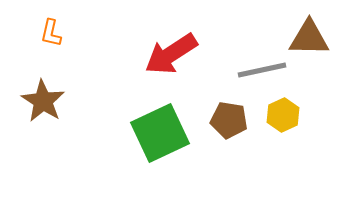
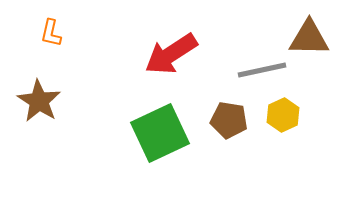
brown star: moved 4 px left
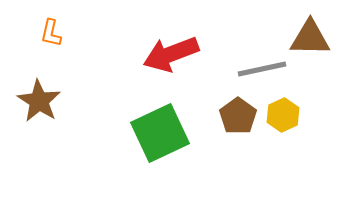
brown triangle: moved 1 px right
red arrow: rotated 12 degrees clockwise
gray line: moved 1 px up
brown pentagon: moved 9 px right, 4 px up; rotated 27 degrees clockwise
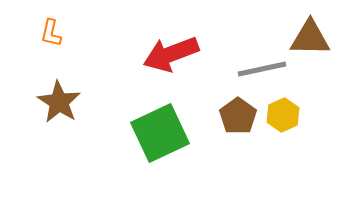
brown star: moved 20 px right, 1 px down
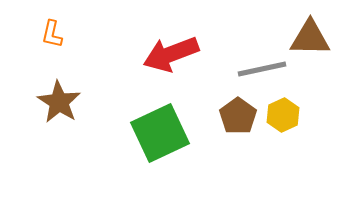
orange L-shape: moved 1 px right, 1 px down
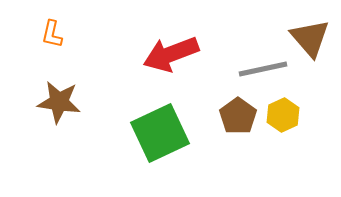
brown triangle: rotated 48 degrees clockwise
gray line: moved 1 px right
brown star: rotated 24 degrees counterclockwise
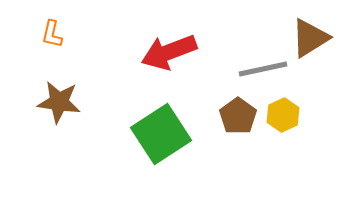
brown triangle: rotated 39 degrees clockwise
red arrow: moved 2 px left, 2 px up
green square: moved 1 px right, 1 px down; rotated 8 degrees counterclockwise
